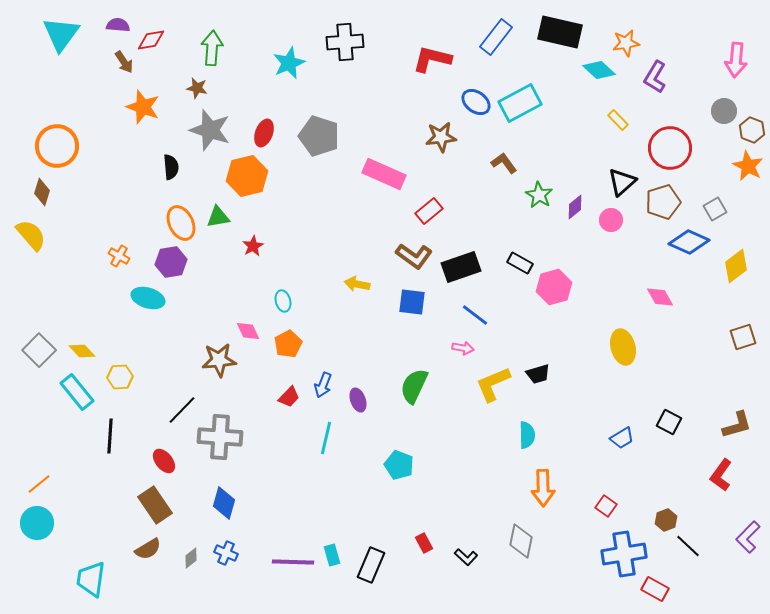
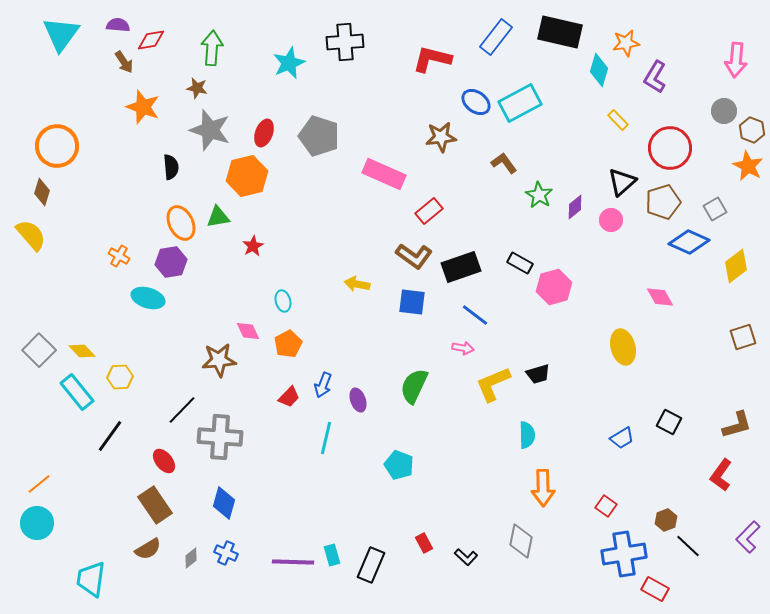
cyan diamond at (599, 70): rotated 64 degrees clockwise
black line at (110, 436): rotated 32 degrees clockwise
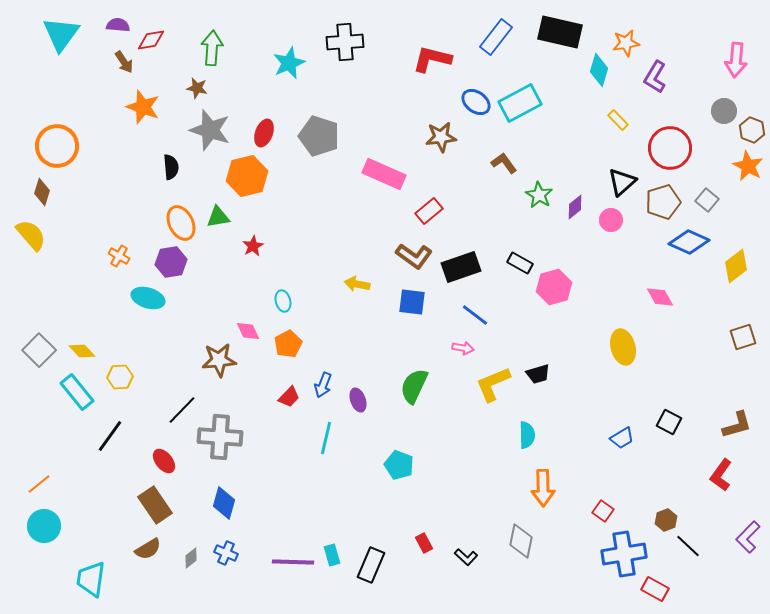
gray square at (715, 209): moved 8 px left, 9 px up; rotated 20 degrees counterclockwise
red square at (606, 506): moved 3 px left, 5 px down
cyan circle at (37, 523): moved 7 px right, 3 px down
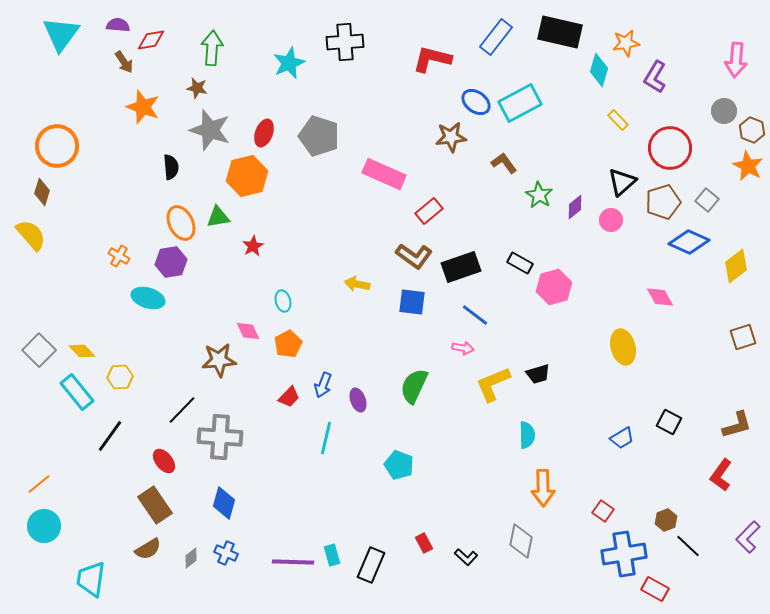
brown star at (441, 137): moved 10 px right
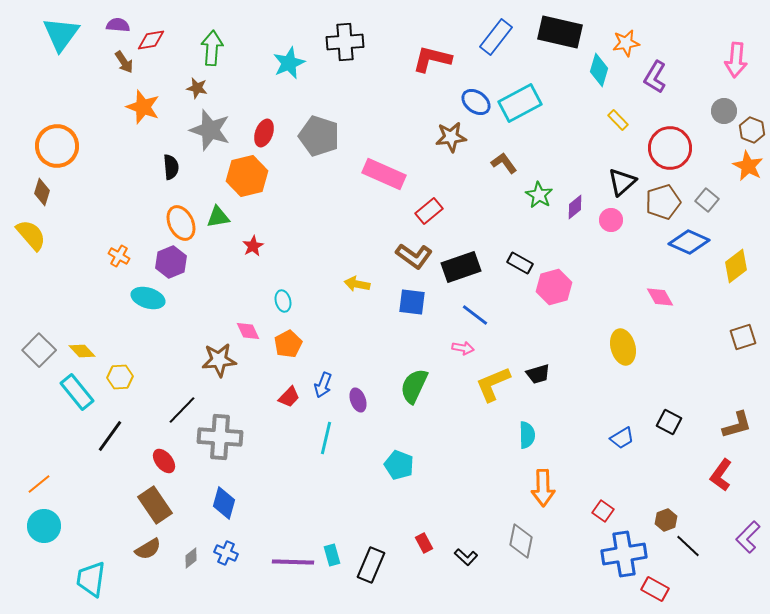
purple hexagon at (171, 262): rotated 12 degrees counterclockwise
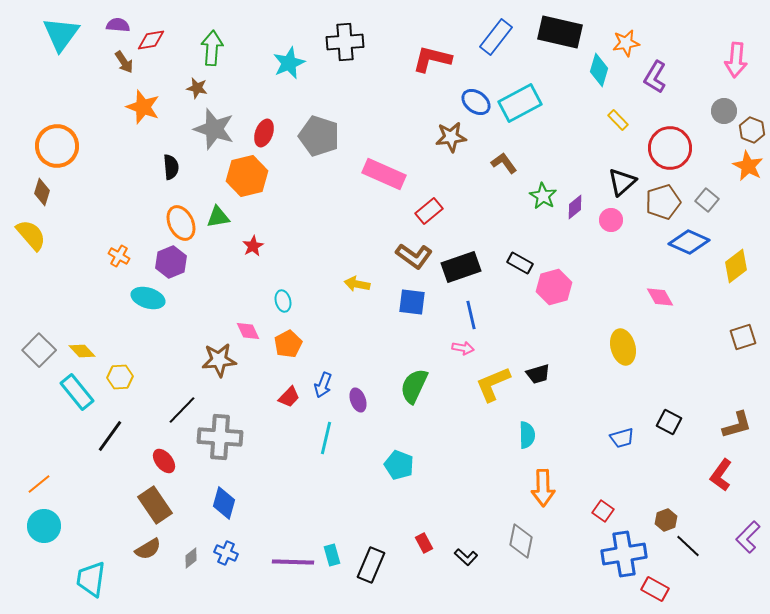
gray star at (210, 130): moved 4 px right, 1 px up
green star at (539, 195): moved 4 px right, 1 px down
blue line at (475, 315): moved 4 px left; rotated 40 degrees clockwise
blue trapezoid at (622, 438): rotated 15 degrees clockwise
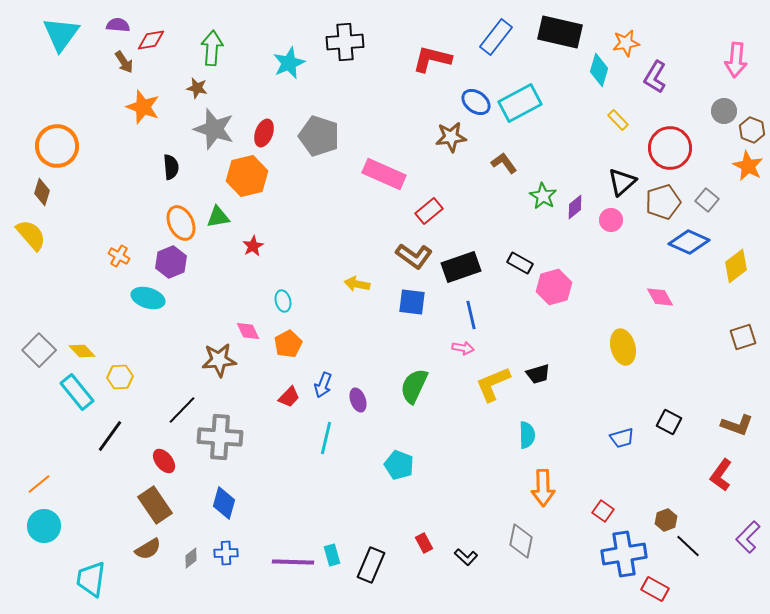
brown L-shape at (737, 425): rotated 36 degrees clockwise
blue cross at (226, 553): rotated 25 degrees counterclockwise
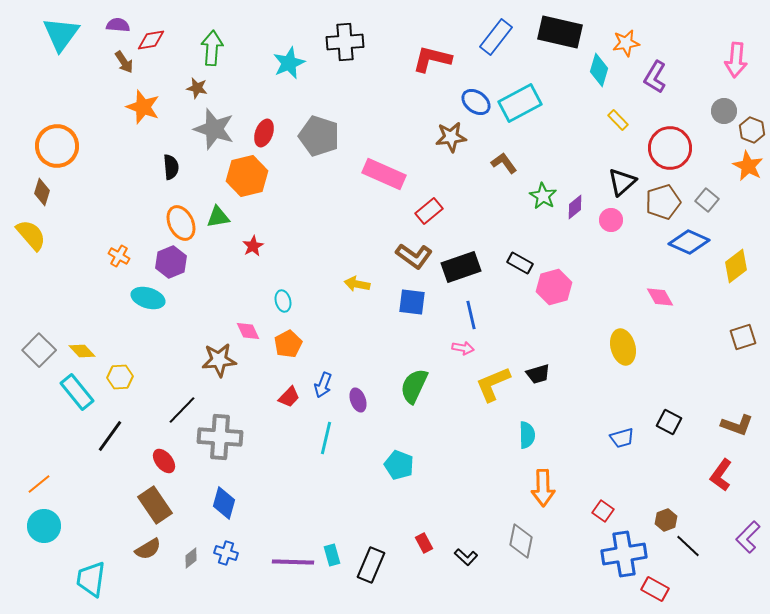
blue cross at (226, 553): rotated 20 degrees clockwise
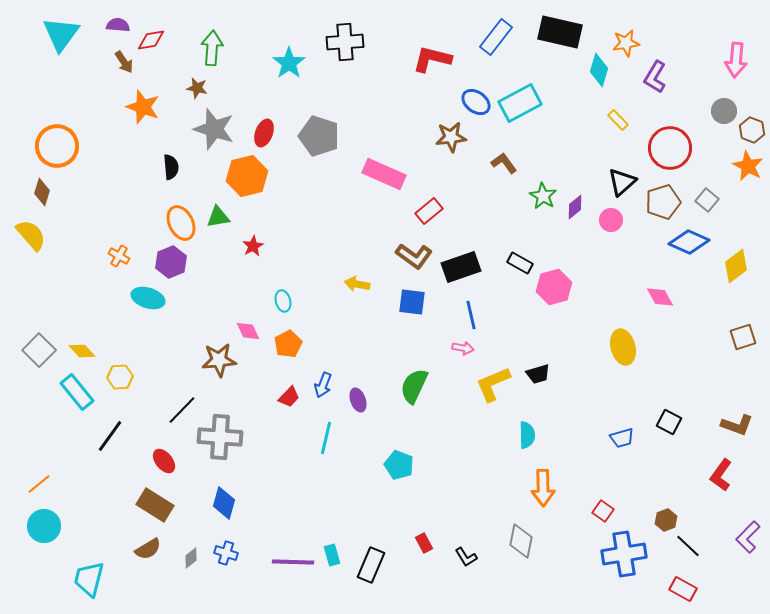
cyan star at (289, 63): rotated 12 degrees counterclockwise
brown rectangle at (155, 505): rotated 24 degrees counterclockwise
black L-shape at (466, 557): rotated 15 degrees clockwise
cyan trapezoid at (91, 579): moved 2 px left; rotated 6 degrees clockwise
red rectangle at (655, 589): moved 28 px right
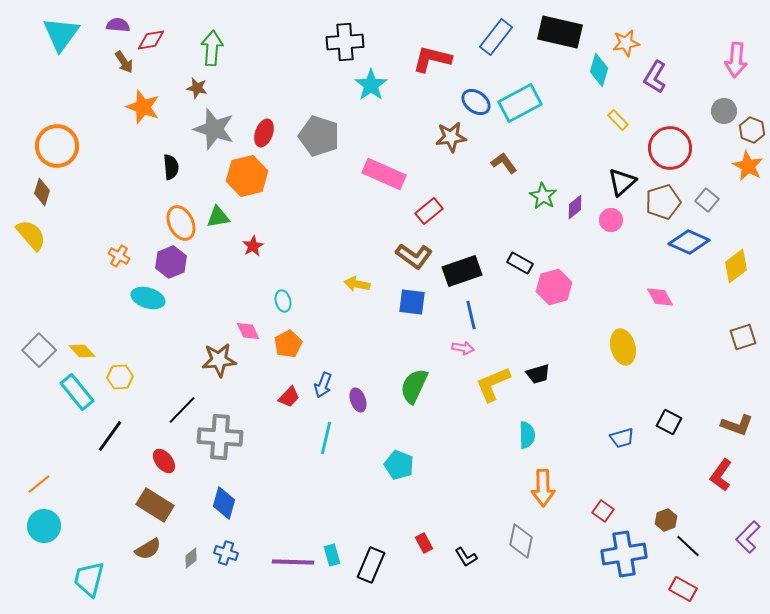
cyan star at (289, 63): moved 82 px right, 22 px down
black rectangle at (461, 267): moved 1 px right, 4 px down
